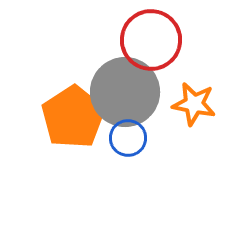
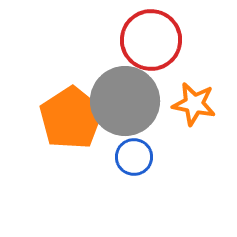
gray circle: moved 9 px down
orange pentagon: moved 2 px left, 1 px down
blue circle: moved 6 px right, 19 px down
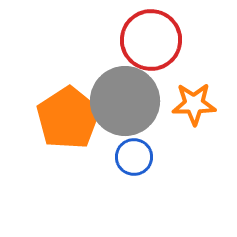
orange star: rotated 12 degrees counterclockwise
orange pentagon: moved 3 px left
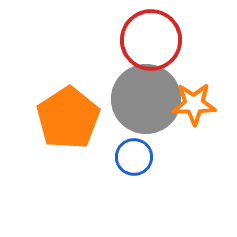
gray circle: moved 21 px right, 2 px up
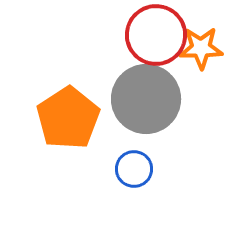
red circle: moved 5 px right, 5 px up
orange star: moved 7 px right, 56 px up
blue circle: moved 12 px down
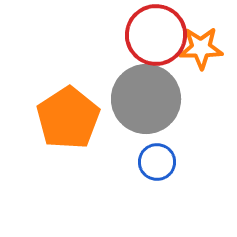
blue circle: moved 23 px right, 7 px up
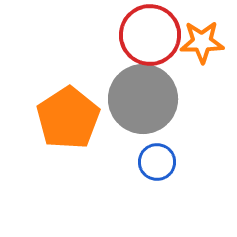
red circle: moved 6 px left
orange star: moved 1 px right, 6 px up
gray circle: moved 3 px left
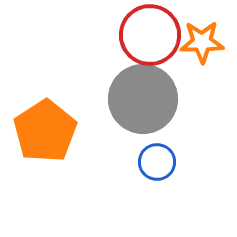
orange pentagon: moved 23 px left, 13 px down
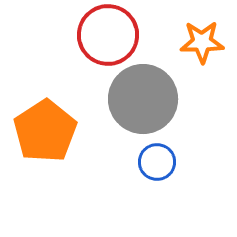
red circle: moved 42 px left
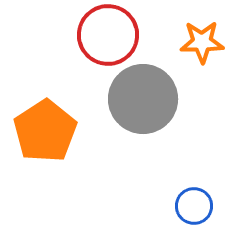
blue circle: moved 37 px right, 44 px down
